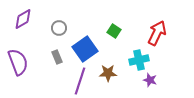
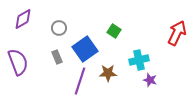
red arrow: moved 20 px right
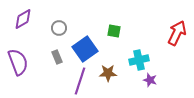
green square: rotated 24 degrees counterclockwise
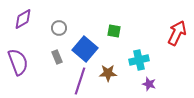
blue square: rotated 15 degrees counterclockwise
purple star: moved 1 px left, 4 px down
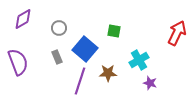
cyan cross: rotated 18 degrees counterclockwise
purple star: moved 1 px right, 1 px up
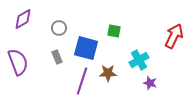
red arrow: moved 3 px left, 3 px down
blue square: moved 1 px right, 1 px up; rotated 25 degrees counterclockwise
purple line: moved 2 px right
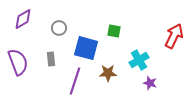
gray rectangle: moved 6 px left, 2 px down; rotated 16 degrees clockwise
purple line: moved 7 px left
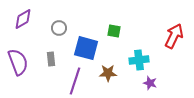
cyan cross: rotated 24 degrees clockwise
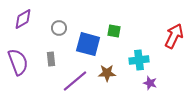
blue square: moved 2 px right, 4 px up
brown star: moved 1 px left
purple line: rotated 32 degrees clockwise
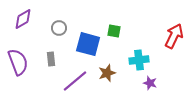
brown star: rotated 18 degrees counterclockwise
